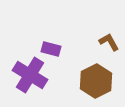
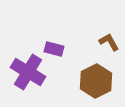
purple rectangle: moved 3 px right
purple cross: moved 2 px left, 3 px up
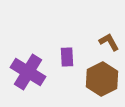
purple rectangle: moved 13 px right, 8 px down; rotated 72 degrees clockwise
brown hexagon: moved 6 px right, 2 px up
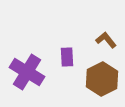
brown L-shape: moved 3 px left, 2 px up; rotated 10 degrees counterclockwise
purple cross: moved 1 px left
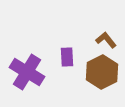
brown hexagon: moved 7 px up
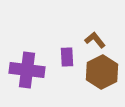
brown L-shape: moved 11 px left
purple cross: moved 2 px up; rotated 24 degrees counterclockwise
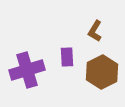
brown L-shape: moved 9 px up; rotated 110 degrees counterclockwise
purple cross: rotated 24 degrees counterclockwise
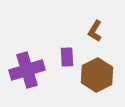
brown hexagon: moved 5 px left, 3 px down
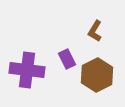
purple rectangle: moved 2 px down; rotated 24 degrees counterclockwise
purple cross: rotated 24 degrees clockwise
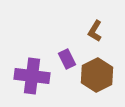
purple cross: moved 5 px right, 6 px down
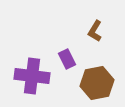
brown hexagon: moved 8 px down; rotated 16 degrees clockwise
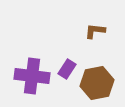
brown L-shape: rotated 65 degrees clockwise
purple rectangle: moved 10 px down; rotated 60 degrees clockwise
